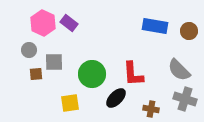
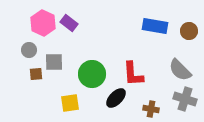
gray semicircle: moved 1 px right
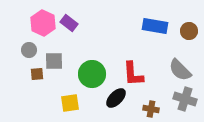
gray square: moved 1 px up
brown square: moved 1 px right
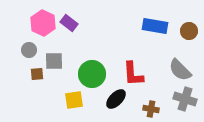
black ellipse: moved 1 px down
yellow square: moved 4 px right, 3 px up
